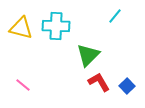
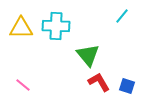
cyan line: moved 7 px right
yellow triangle: rotated 15 degrees counterclockwise
green triangle: rotated 25 degrees counterclockwise
blue square: rotated 28 degrees counterclockwise
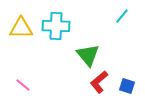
red L-shape: rotated 100 degrees counterclockwise
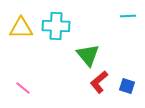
cyan line: moved 6 px right; rotated 49 degrees clockwise
pink line: moved 3 px down
